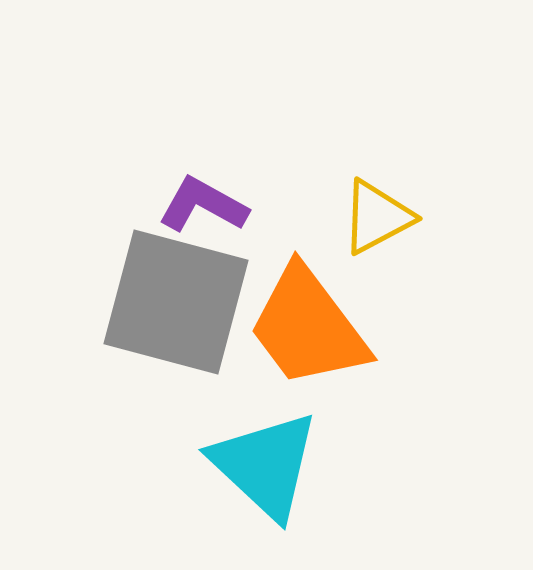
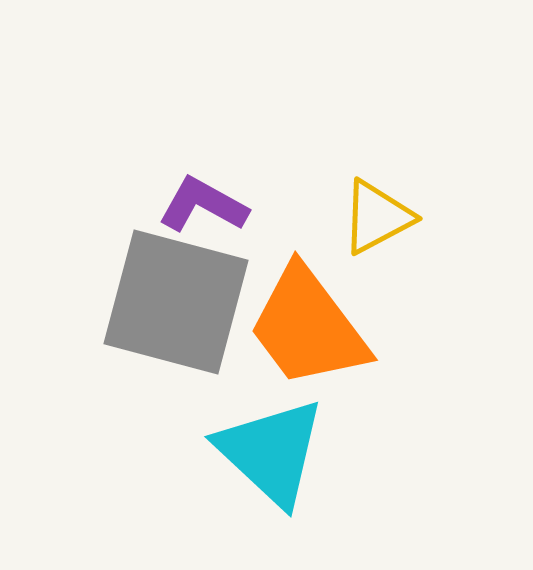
cyan triangle: moved 6 px right, 13 px up
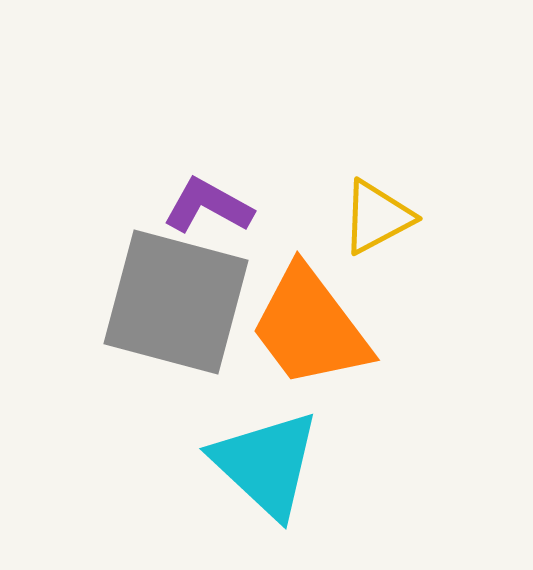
purple L-shape: moved 5 px right, 1 px down
orange trapezoid: moved 2 px right
cyan triangle: moved 5 px left, 12 px down
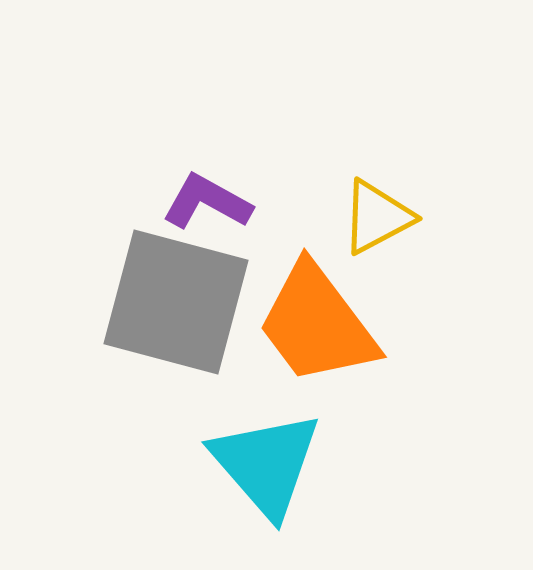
purple L-shape: moved 1 px left, 4 px up
orange trapezoid: moved 7 px right, 3 px up
cyan triangle: rotated 6 degrees clockwise
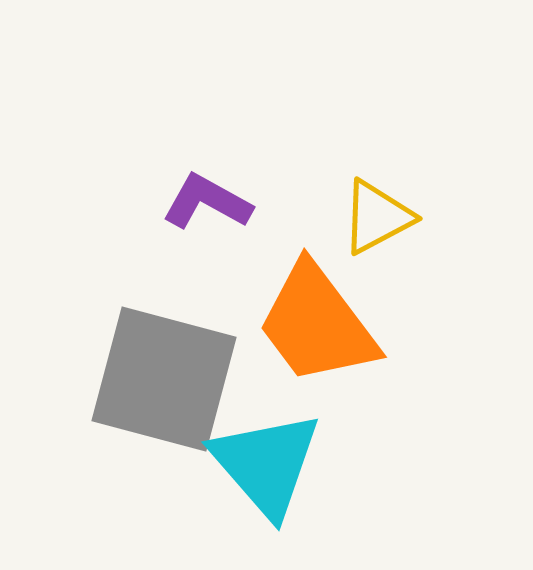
gray square: moved 12 px left, 77 px down
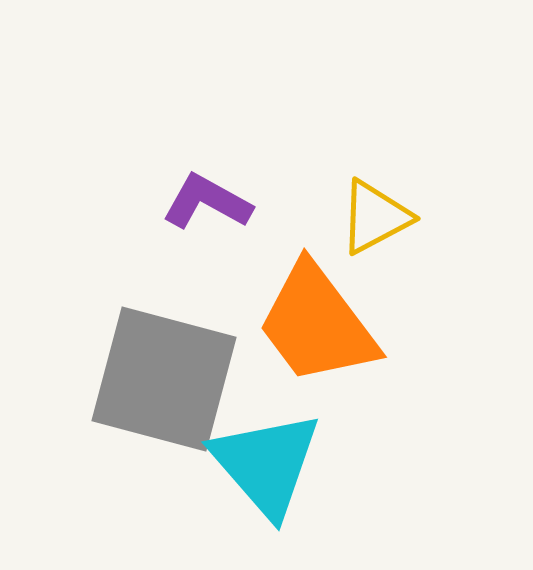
yellow triangle: moved 2 px left
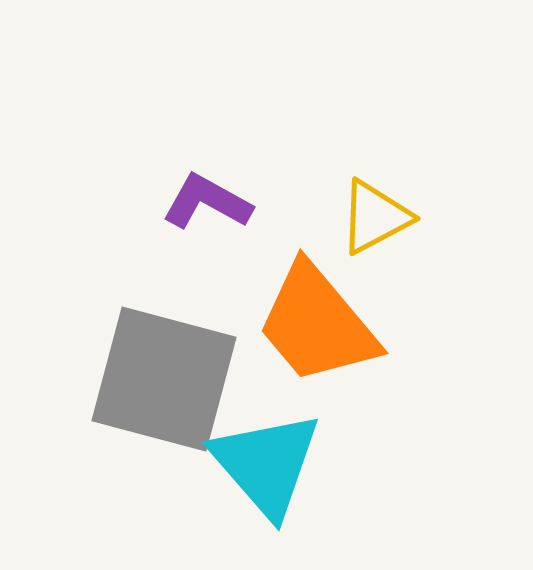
orange trapezoid: rotated 3 degrees counterclockwise
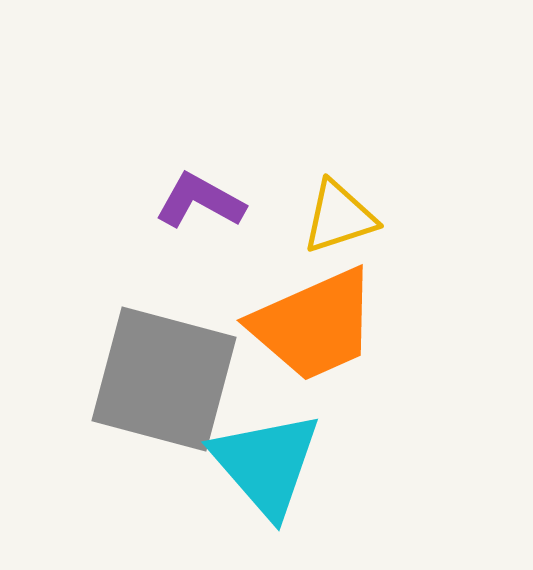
purple L-shape: moved 7 px left, 1 px up
yellow triangle: moved 36 px left; rotated 10 degrees clockwise
orange trapezoid: moved 3 px left, 1 px down; rotated 74 degrees counterclockwise
